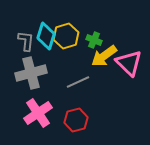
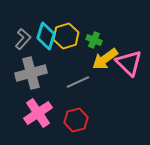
gray L-shape: moved 3 px left, 2 px up; rotated 35 degrees clockwise
yellow arrow: moved 1 px right, 3 px down
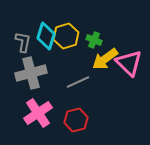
gray L-shape: moved 3 px down; rotated 30 degrees counterclockwise
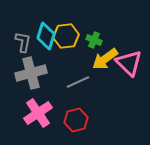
yellow hexagon: rotated 10 degrees clockwise
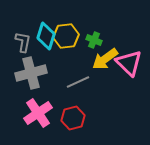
red hexagon: moved 3 px left, 2 px up
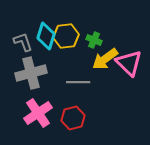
gray L-shape: rotated 30 degrees counterclockwise
gray line: rotated 25 degrees clockwise
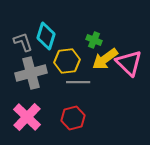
yellow hexagon: moved 1 px right, 25 px down
pink cross: moved 11 px left, 4 px down; rotated 12 degrees counterclockwise
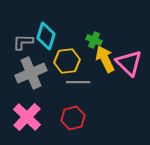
gray L-shape: rotated 70 degrees counterclockwise
yellow arrow: rotated 100 degrees clockwise
gray cross: rotated 8 degrees counterclockwise
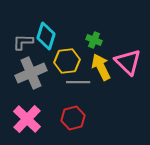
yellow arrow: moved 4 px left, 8 px down
pink triangle: moved 1 px left, 1 px up
pink cross: moved 2 px down
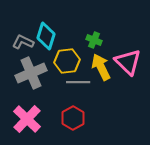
gray L-shape: rotated 25 degrees clockwise
red hexagon: rotated 15 degrees counterclockwise
